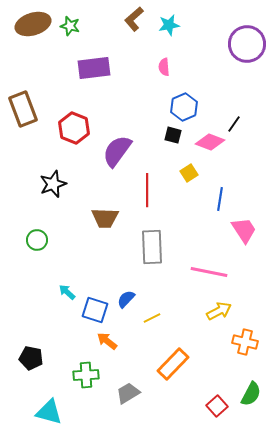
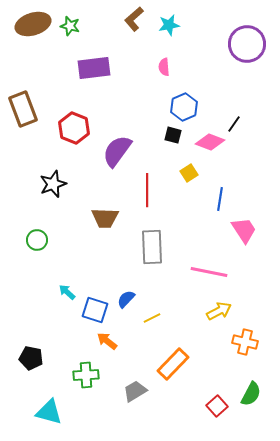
gray trapezoid: moved 7 px right, 2 px up
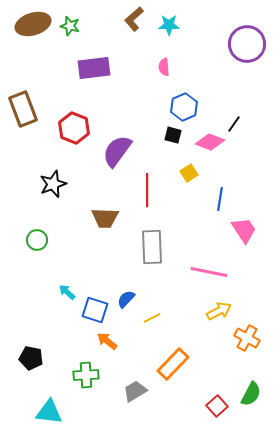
cyan star: rotated 10 degrees clockwise
orange cross: moved 2 px right, 4 px up; rotated 15 degrees clockwise
cyan triangle: rotated 8 degrees counterclockwise
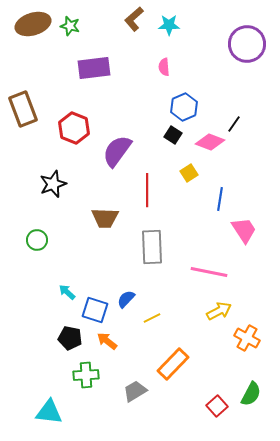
black square: rotated 18 degrees clockwise
black pentagon: moved 39 px right, 20 px up
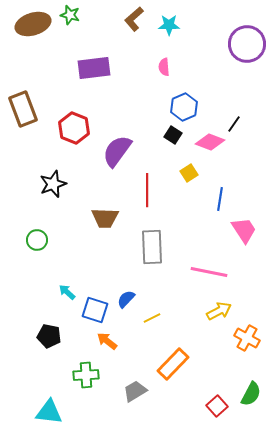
green star: moved 11 px up
black pentagon: moved 21 px left, 2 px up
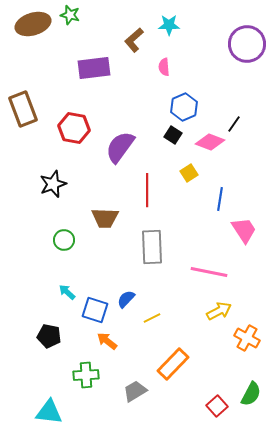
brown L-shape: moved 21 px down
red hexagon: rotated 12 degrees counterclockwise
purple semicircle: moved 3 px right, 4 px up
green circle: moved 27 px right
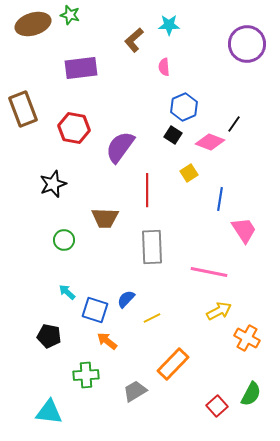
purple rectangle: moved 13 px left
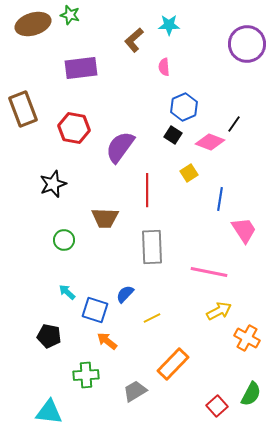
blue semicircle: moved 1 px left, 5 px up
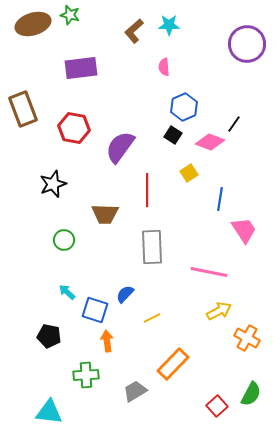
brown L-shape: moved 9 px up
brown trapezoid: moved 4 px up
orange arrow: rotated 45 degrees clockwise
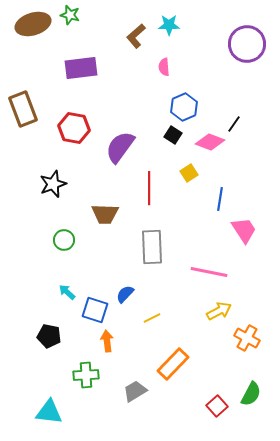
brown L-shape: moved 2 px right, 5 px down
red line: moved 2 px right, 2 px up
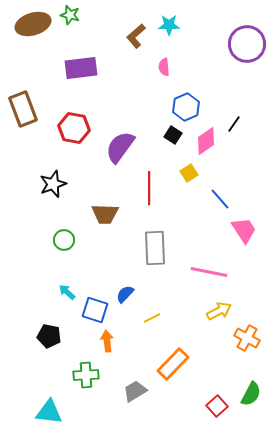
blue hexagon: moved 2 px right
pink diamond: moved 4 px left, 1 px up; rotated 56 degrees counterclockwise
blue line: rotated 50 degrees counterclockwise
gray rectangle: moved 3 px right, 1 px down
